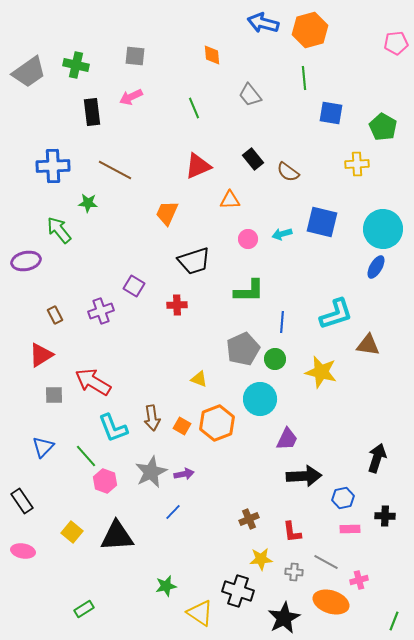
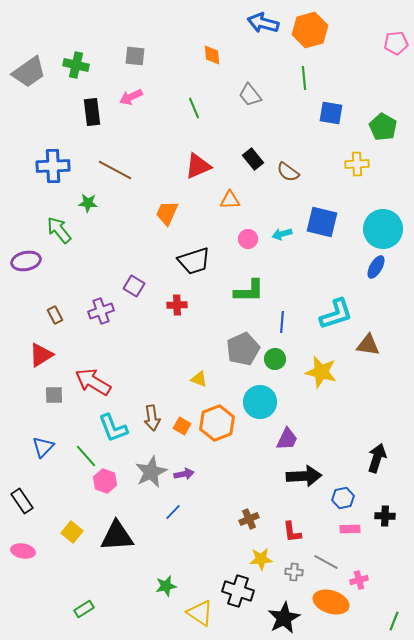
cyan circle at (260, 399): moved 3 px down
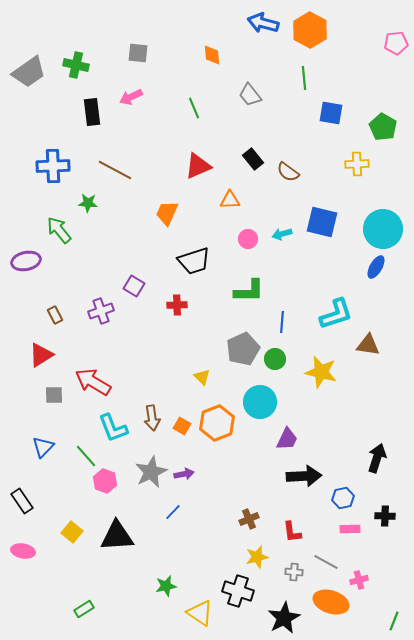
orange hexagon at (310, 30): rotated 16 degrees counterclockwise
gray square at (135, 56): moved 3 px right, 3 px up
yellow triangle at (199, 379): moved 3 px right, 2 px up; rotated 24 degrees clockwise
yellow star at (261, 559): moved 4 px left, 2 px up; rotated 10 degrees counterclockwise
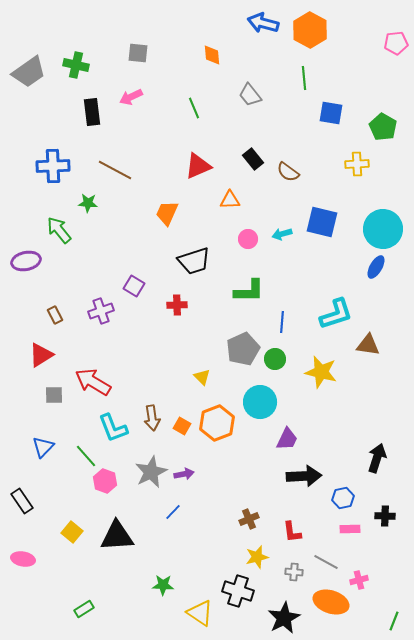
pink ellipse at (23, 551): moved 8 px down
green star at (166, 586): moved 3 px left, 1 px up; rotated 15 degrees clockwise
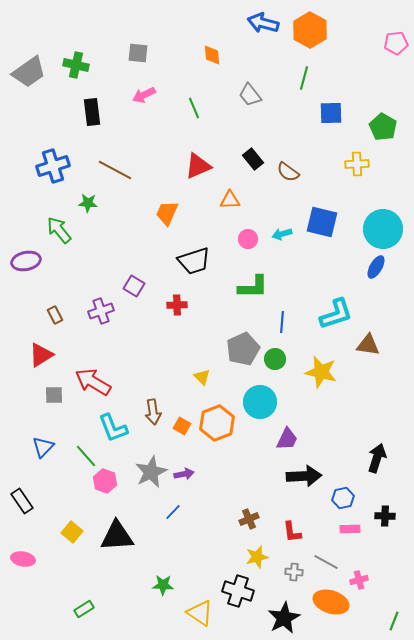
green line at (304, 78): rotated 20 degrees clockwise
pink arrow at (131, 97): moved 13 px right, 2 px up
blue square at (331, 113): rotated 10 degrees counterclockwise
blue cross at (53, 166): rotated 16 degrees counterclockwise
green L-shape at (249, 291): moved 4 px right, 4 px up
brown arrow at (152, 418): moved 1 px right, 6 px up
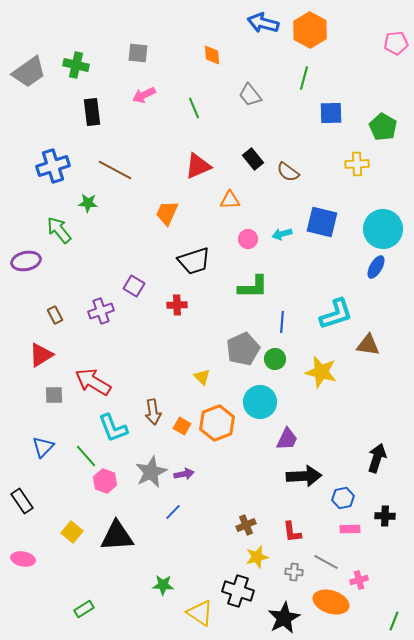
brown cross at (249, 519): moved 3 px left, 6 px down
